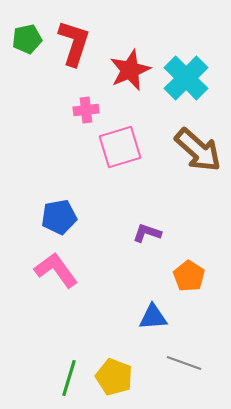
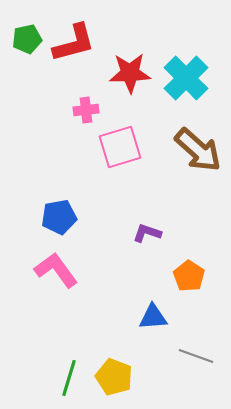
red L-shape: rotated 57 degrees clockwise
red star: moved 3 px down; rotated 21 degrees clockwise
gray line: moved 12 px right, 7 px up
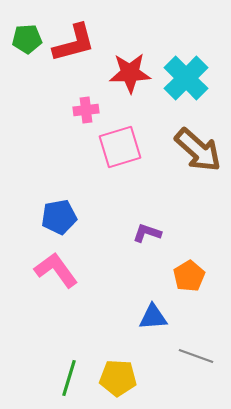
green pentagon: rotated 8 degrees clockwise
orange pentagon: rotated 8 degrees clockwise
yellow pentagon: moved 4 px right, 1 px down; rotated 18 degrees counterclockwise
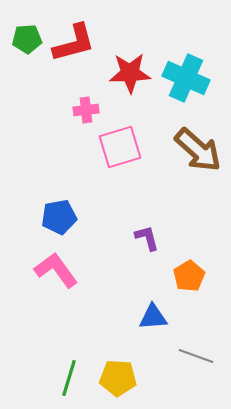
cyan cross: rotated 21 degrees counterclockwise
purple L-shape: moved 5 px down; rotated 56 degrees clockwise
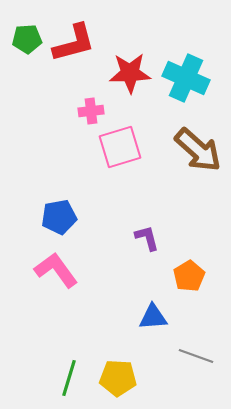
pink cross: moved 5 px right, 1 px down
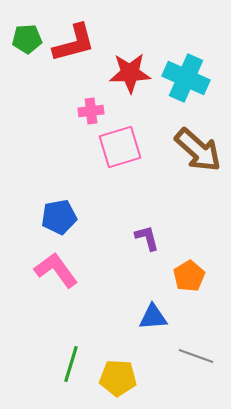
green line: moved 2 px right, 14 px up
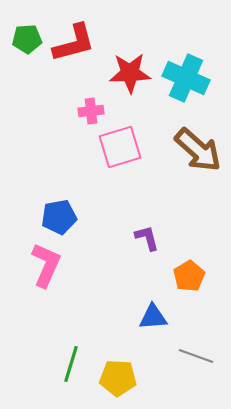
pink L-shape: moved 10 px left, 5 px up; rotated 60 degrees clockwise
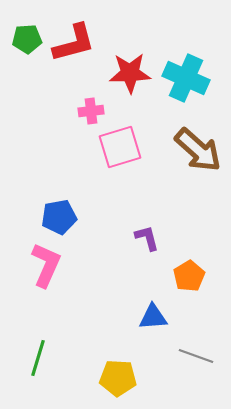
green line: moved 33 px left, 6 px up
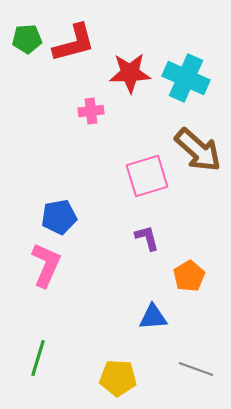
pink square: moved 27 px right, 29 px down
gray line: moved 13 px down
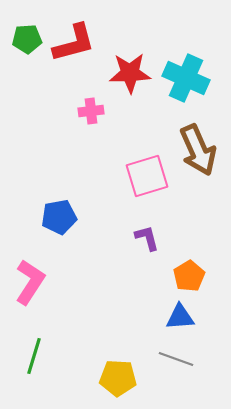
brown arrow: rotated 24 degrees clockwise
pink L-shape: moved 16 px left, 17 px down; rotated 9 degrees clockwise
blue triangle: moved 27 px right
green line: moved 4 px left, 2 px up
gray line: moved 20 px left, 10 px up
